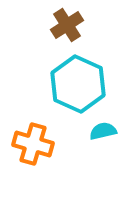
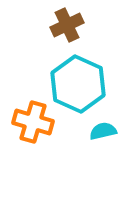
brown cross: rotated 8 degrees clockwise
orange cross: moved 22 px up
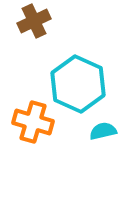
brown cross: moved 33 px left, 4 px up
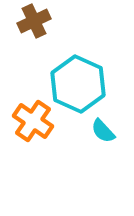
orange cross: moved 1 px up; rotated 18 degrees clockwise
cyan semicircle: rotated 120 degrees counterclockwise
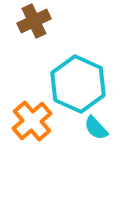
orange cross: moved 1 px left; rotated 15 degrees clockwise
cyan semicircle: moved 7 px left, 3 px up
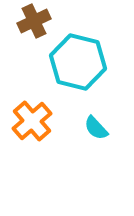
cyan hexagon: moved 22 px up; rotated 10 degrees counterclockwise
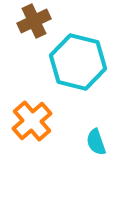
cyan semicircle: moved 14 px down; rotated 24 degrees clockwise
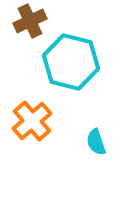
brown cross: moved 4 px left
cyan hexagon: moved 7 px left
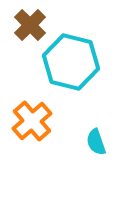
brown cross: moved 4 px down; rotated 20 degrees counterclockwise
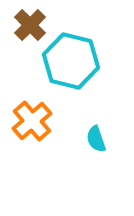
cyan hexagon: moved 1 px up
cyan semicircle: moved 3 px up
